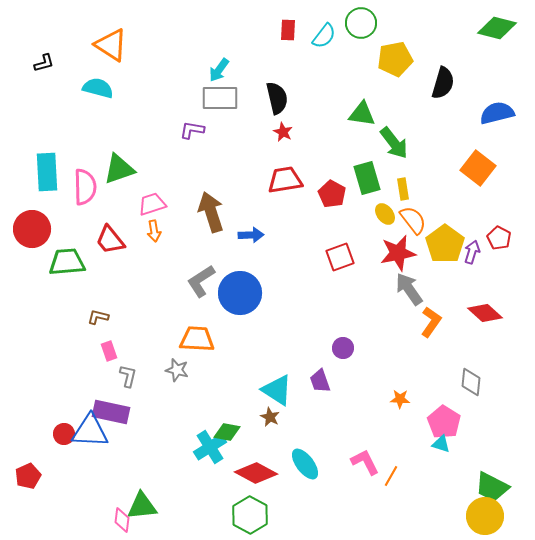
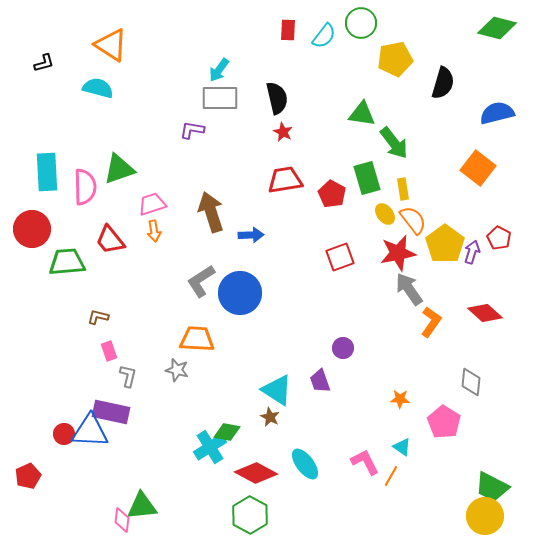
cyan triangle at (441, 444): moved 39 px left, 3 px down; rotated 18 degrees clockwise
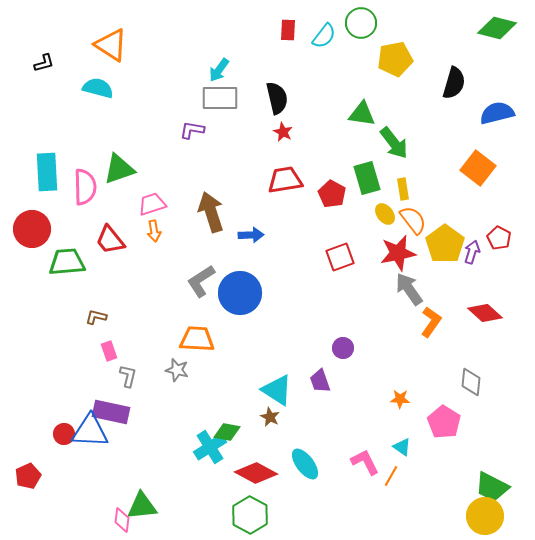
black semicircle at (443, 83): moved 11 px right
brown L-shape at (98, 317): moved 2 px left
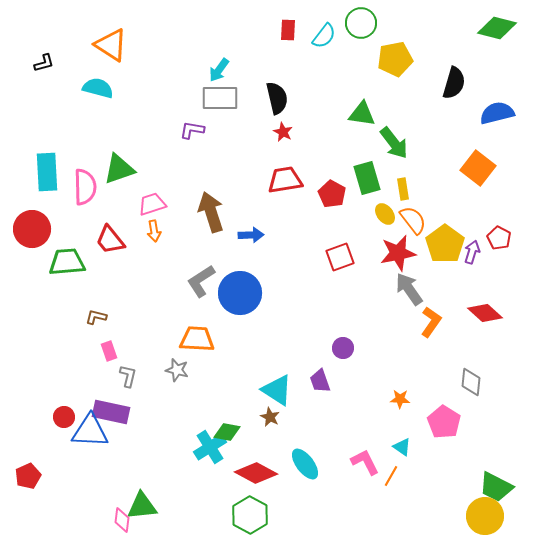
red circle at (64, 434): moved 17 px up
green trapezoid at (492, 487): moved 4 px right
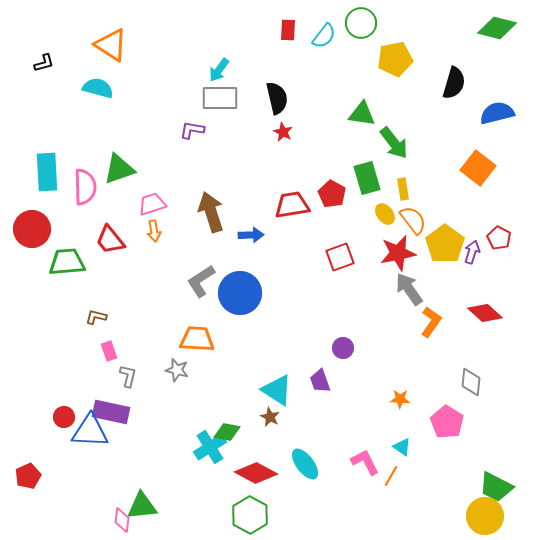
red trapezoid at (285, 180): moved 7 px right, 25 px down
pink pentagon at (444, 422): moved 3 px right
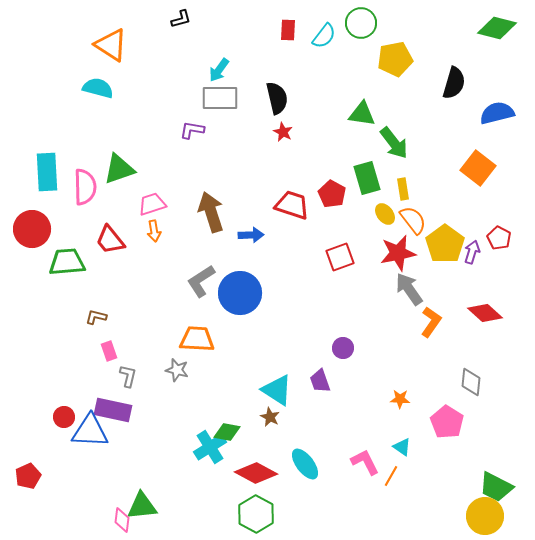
black L-shape at (44, 63): moved 137 px right, 44 px up
red trapezoid at (292, 205): rotated 27 degrees clockwise
purple rectangle at (111, 412): moved 2 px right, 2 px up
green hexagon at (250, 515): moved 6 px right, 1 px up
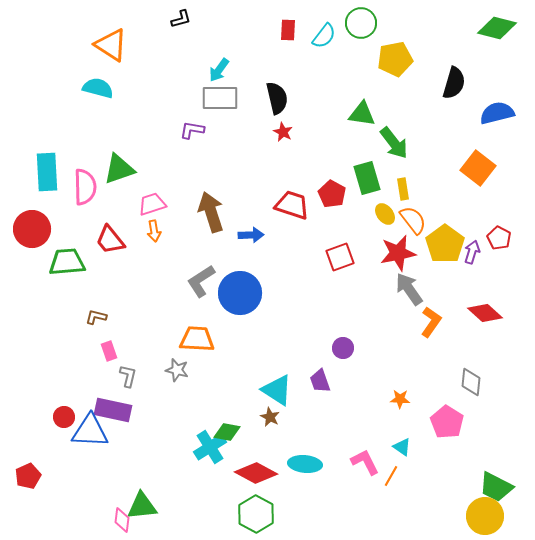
cyan ellipse at (305, 464): rotated 48 degrees counterclockwise
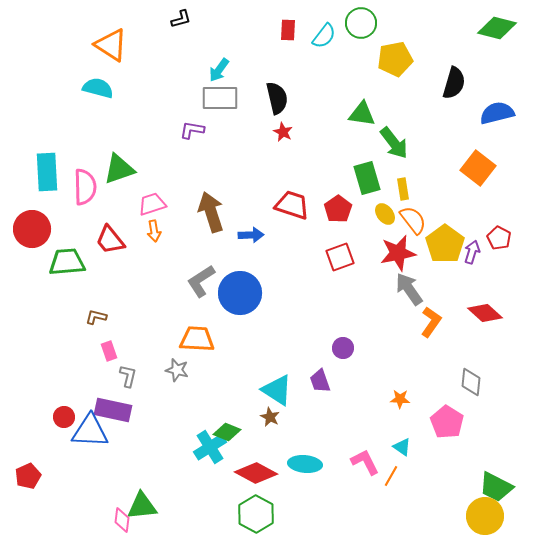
red pentagon at (332, 194): moved 6 px right, 15 px down; rotated 8 degrees clockwise
green diamond at (227, 432): rotated 12 degrees clockwise
